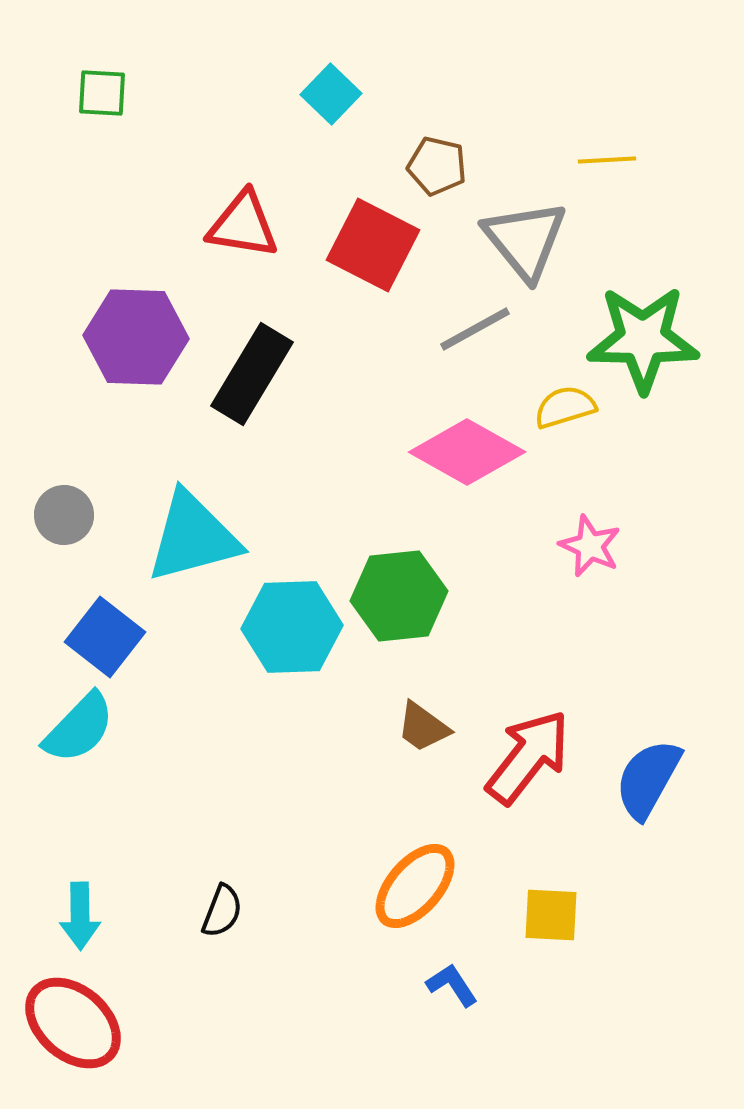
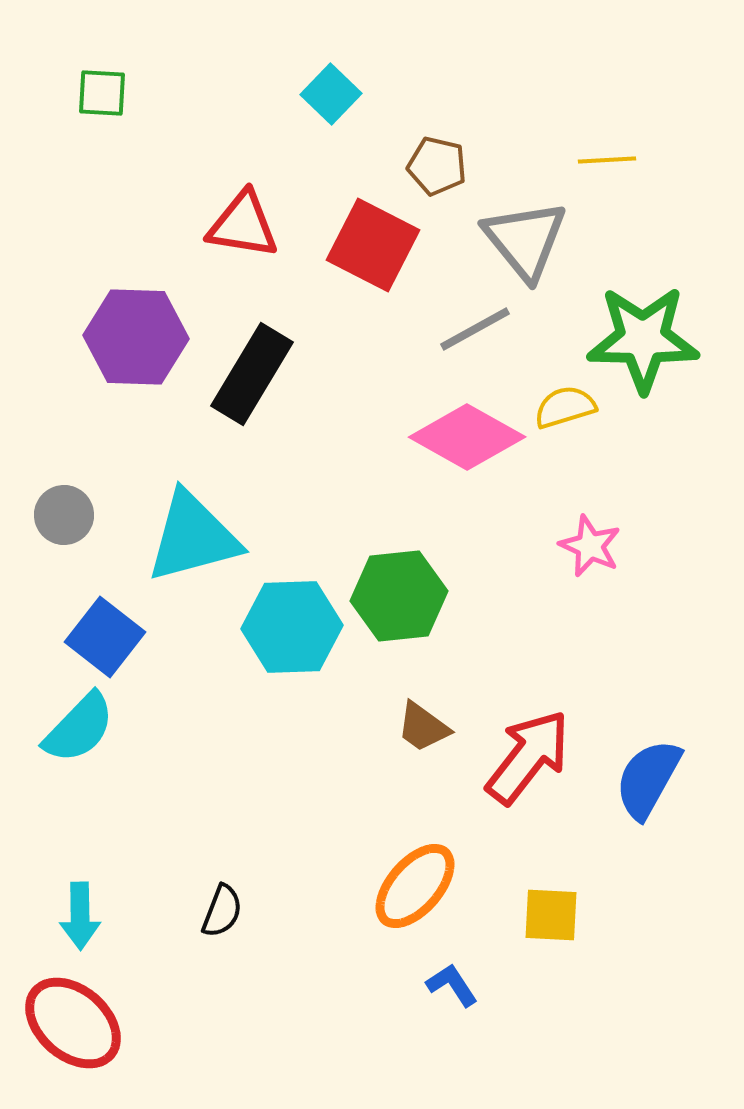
pink diamond: moved 15 px up
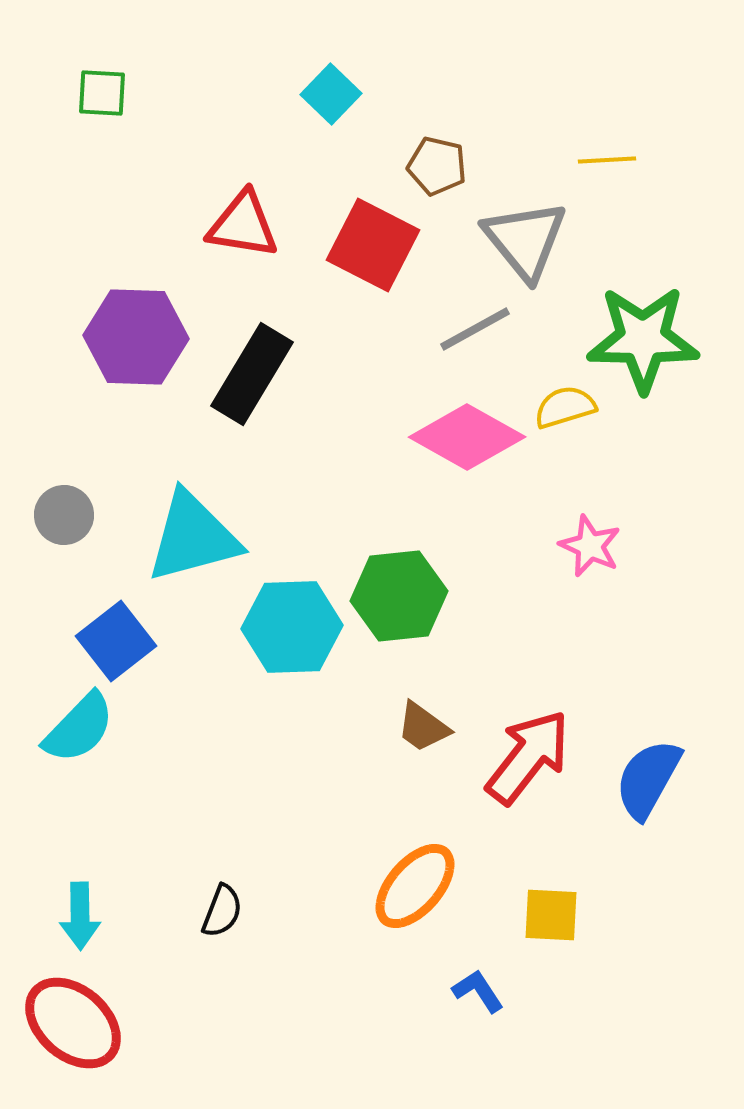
blue square: moved 11 px right, 4 px down; rotated 14 degrees clockwise
blue L-shape: moved 26 px right, 6 px down
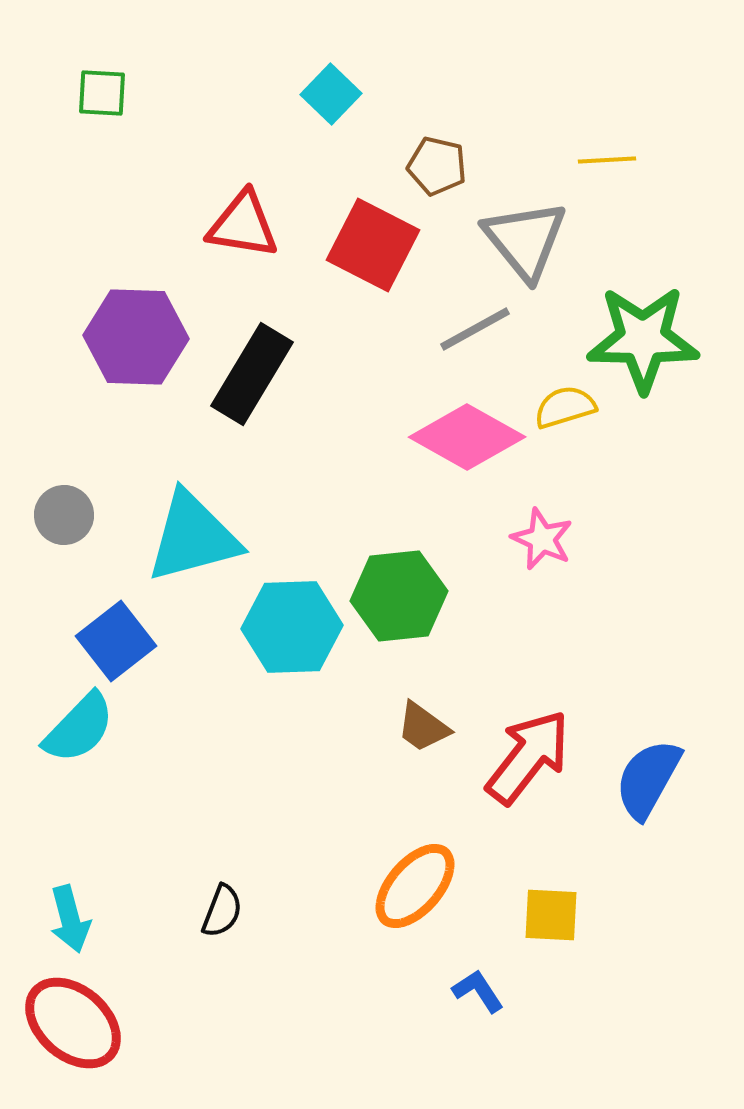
pink star: moved 48 px left, 7 px up
cyan arrow: moved 10 px left, 3 px down; rotated 14 degrees counterclockwise
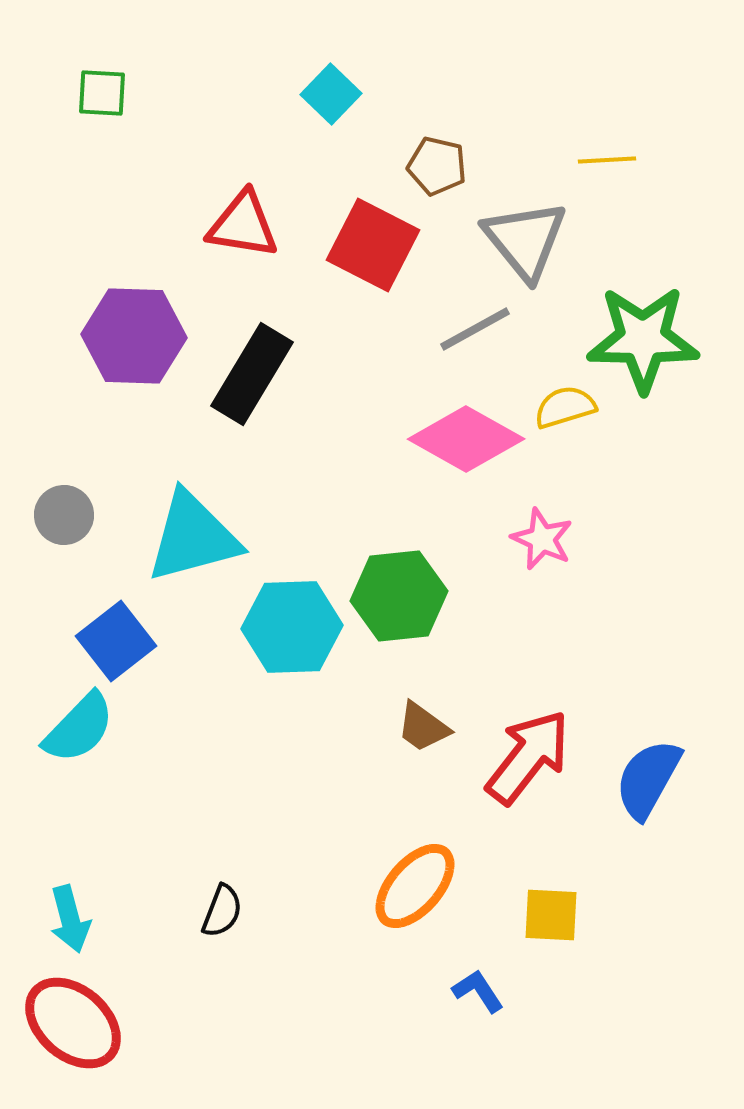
purple hexagon: moved 2 px left, 1 px up
pink diamond: moved 1 px left, 2 px down
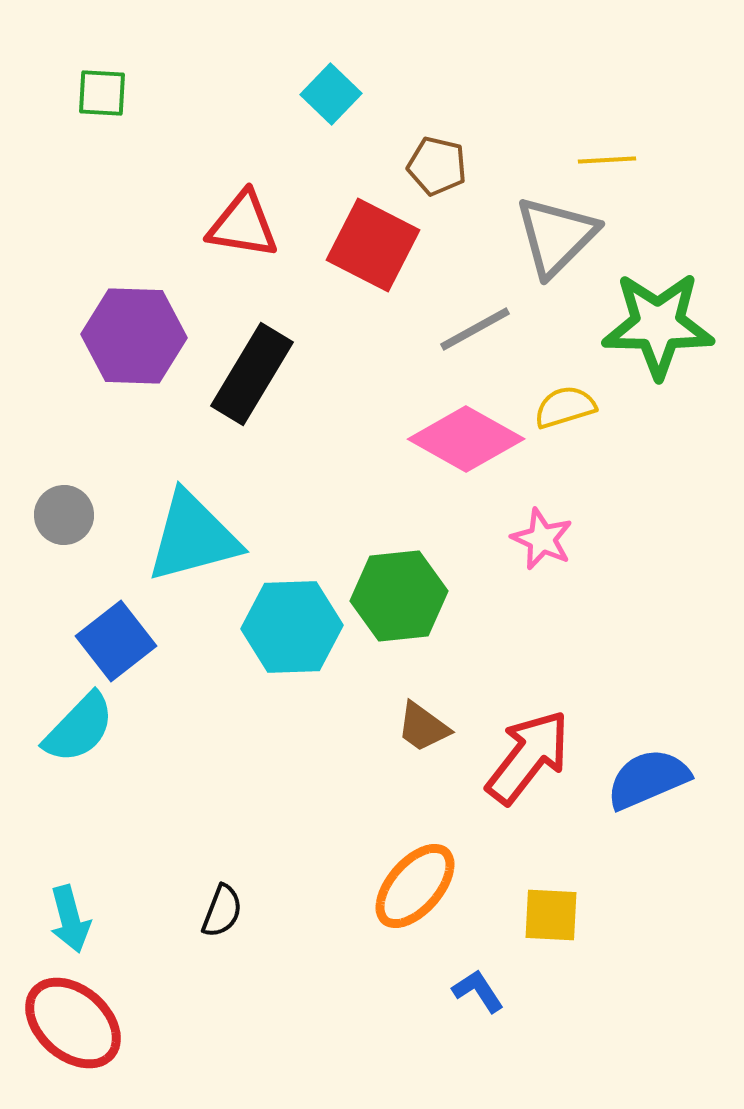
gray triangle: moved 31 px right, 4 px up; rotated 24 degrees clockwise
green star: moved 15 px right, 14 px up
blue semicircle: rotated 38 degrees clockwise
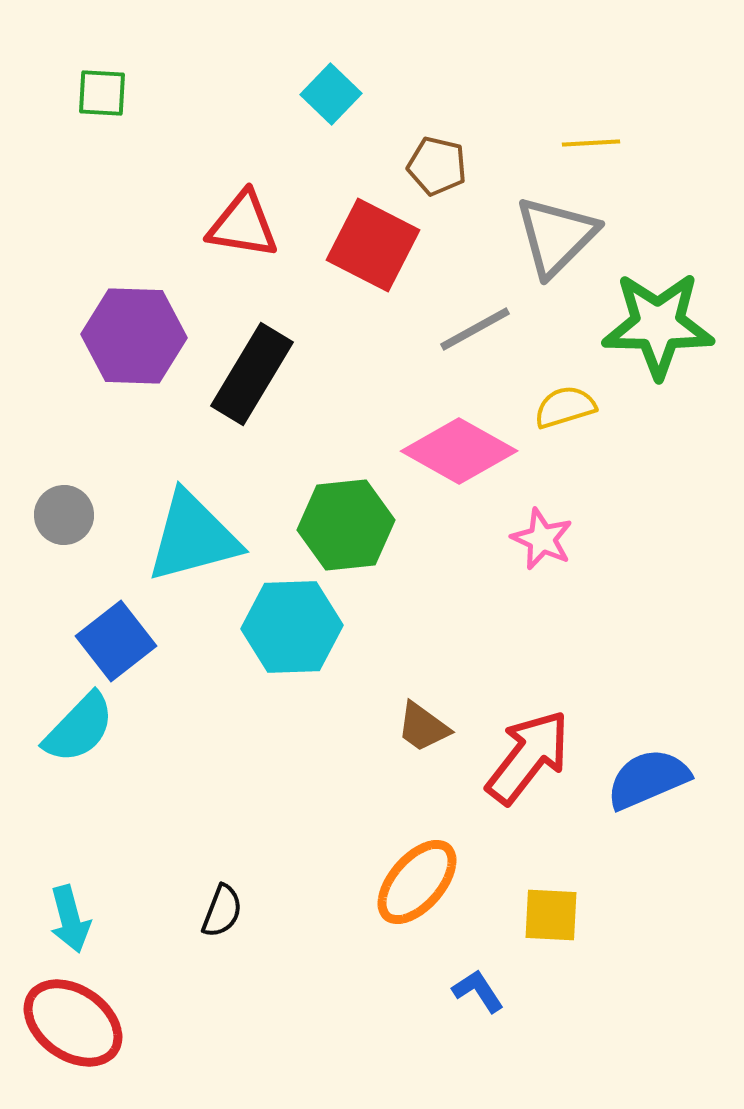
yellow line: moved 16 px left, 17 px up
pink diamond: moved 7 px left, 12 px down
green hexagon: moved 53 px left, 71 px up
orange ellipse: moved 2 px right, 4 px up
red ellipse: rotated 6 degrees counterclockwise
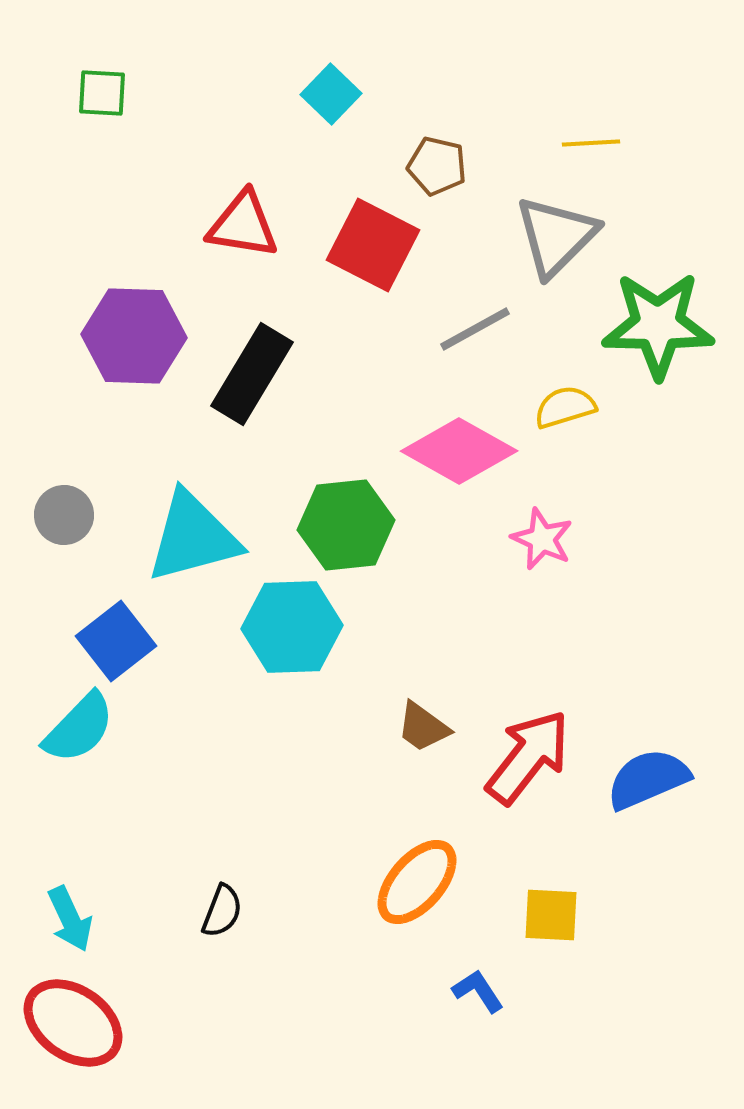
cyan arrow: rotated 10 degrees counterclockwise
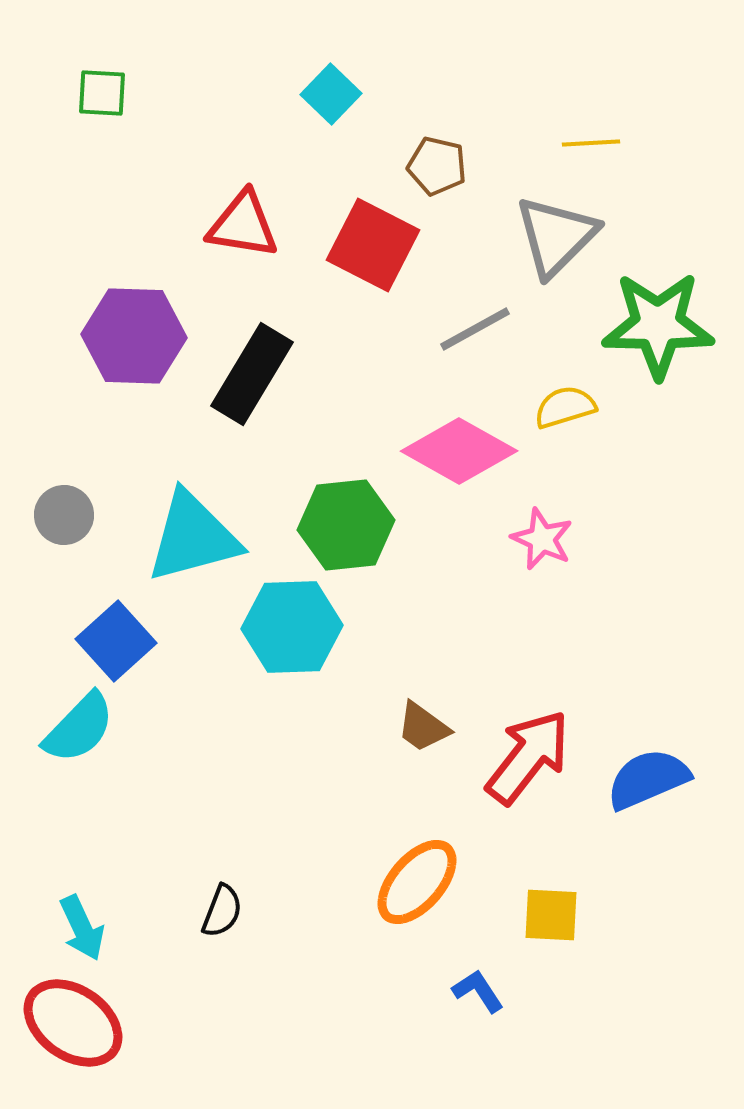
blue square: rotated 4 degrees counterclockwise
cyan arrow: moved 12 px right, 9 px down
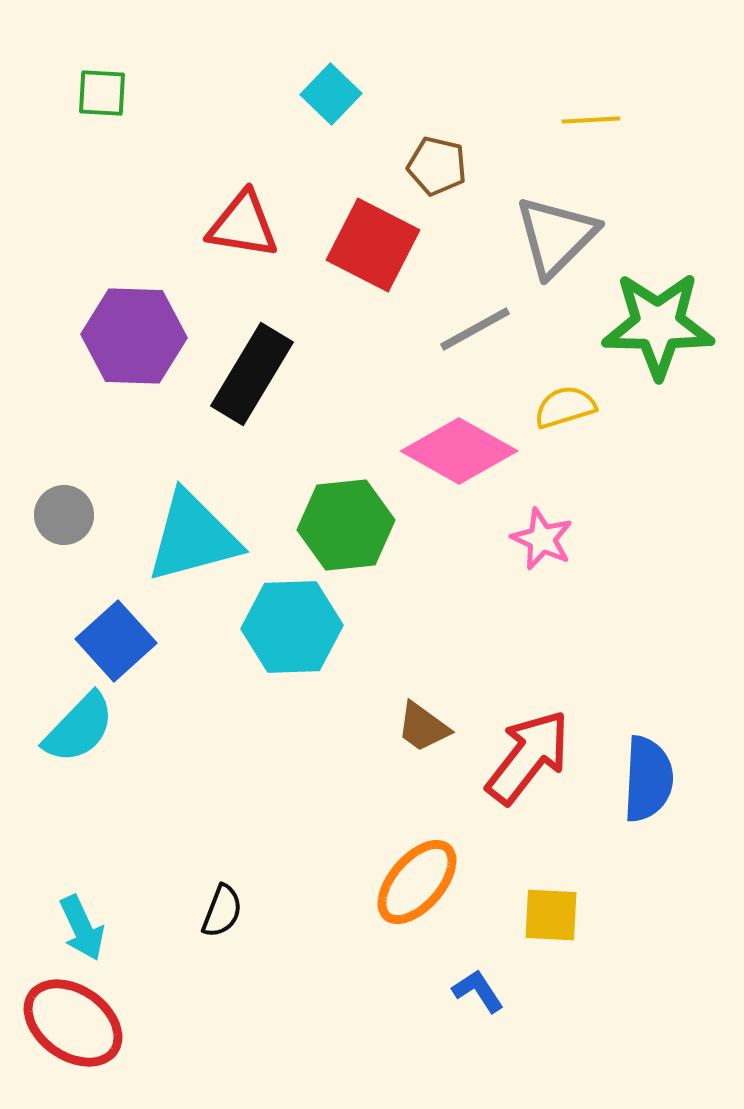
yellow line: moved 23 px up
blue semicircle: rotated 116 degrees clockwise
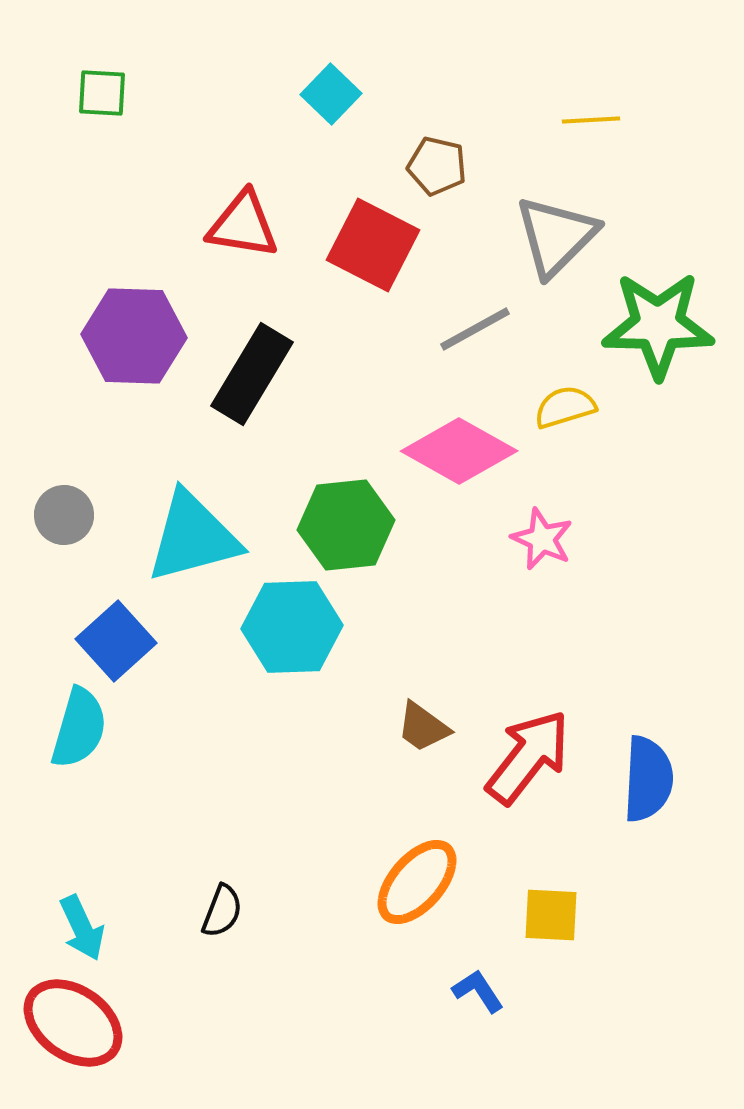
cyan semicircle: rotated 28 degrees counterclockwise
